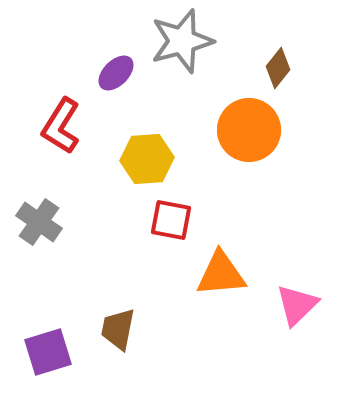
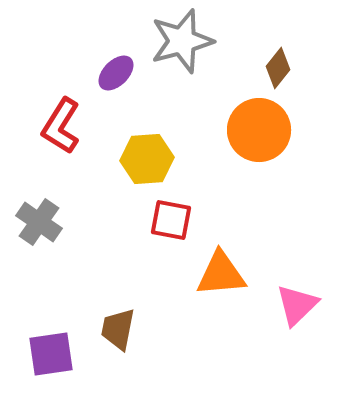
orange circle: moved 10 px right
purple square: moved 3 px right, 2 px down; rotated 9 degrees clockwise
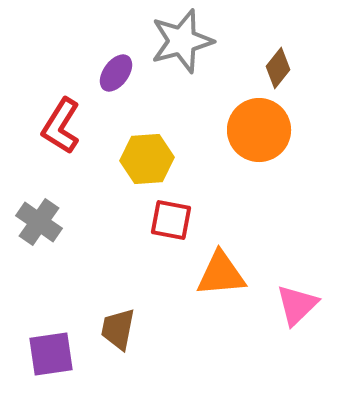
purple ellipse: rotated 9 degrees counterclockwise
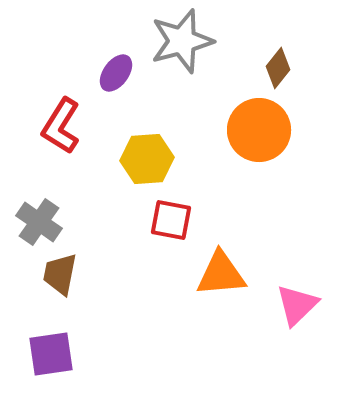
brown trapezoid: moved 58 px left, 55 px up
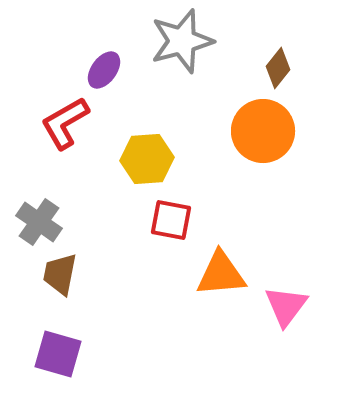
purple ellipse: moved 12 px left, 3 px up
red L-shape: moved 4 px right, 3 px up; rotated 28 degrees clockwise
orange circle: moved 4 px right, 1 px down
pink triangle: moved 11 px left, 1 px down; rotated 9 degrees counterclockwise
purple square: moved 7 px right; rotated 24 degrees clockwise
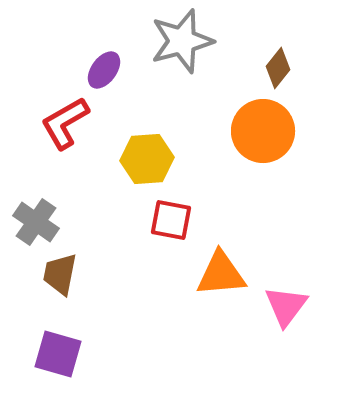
gray cross: moved 3 px left
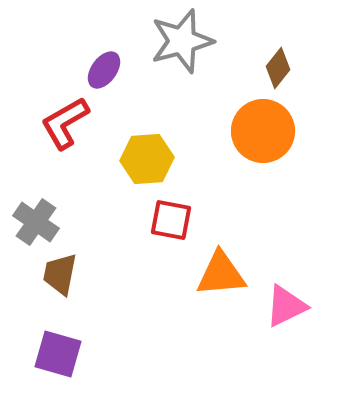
pink triangle: rotated 27 degrees clockwise
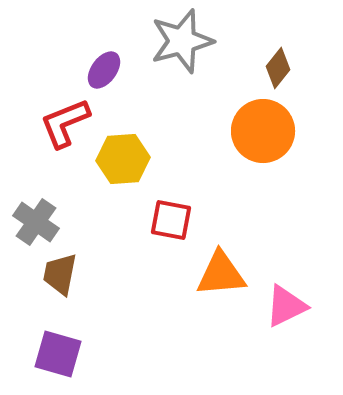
red L-shape: rotated 8 degrees clockwise
yellow hexagon: moved 24 px left
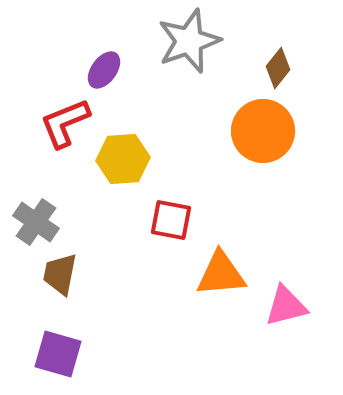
gray star: moved 7 px right; rotated 4 degrees counterclockwise
pink triangle: rotated 12 degrees clockwise
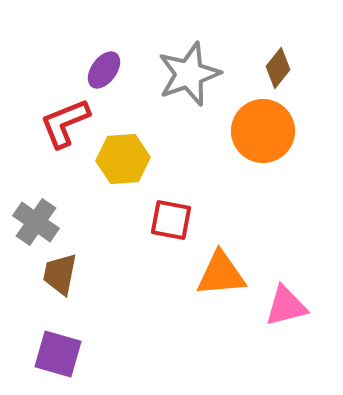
gray star: moved 33 px down
